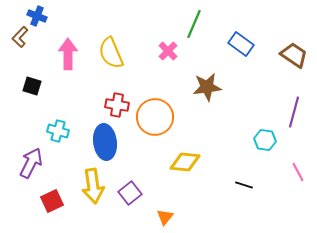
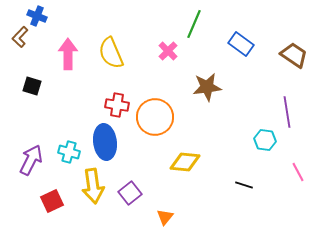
purple line: moved 7 px left; rotated 24 degrees counterclockwise
cyan cross: moved 11 px right, 21 px down
purple arrow: moved 3 px up
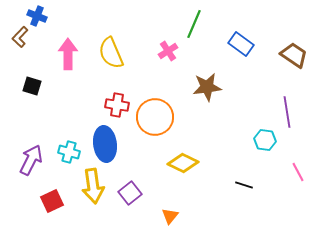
pink cross: rotated 12 degrees clockwise
blue ellipse: moved 2 px down
yellow diamond: moved 2 px left, 1 px down; rotated 20 degrees clockwise
orange triangle: moved 5 px right, 1 px up
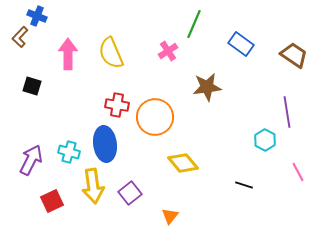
cyan hexagon: rotated 20 degrees clockwise
yellow diamond: rotated 24 degrees clockwise
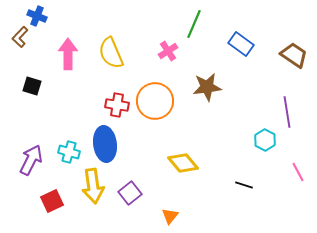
orange circle: moved 16 px up
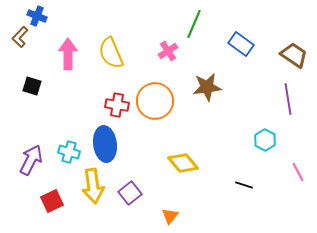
purple line: moved 1 px right, 13 px up
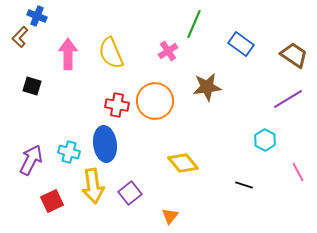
purple line: rotated 68 degrees clockwise
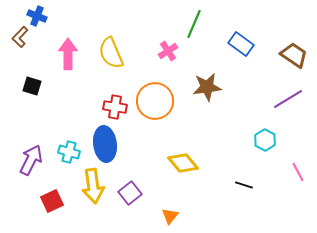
red cross: moved 2 px left, 2 px down
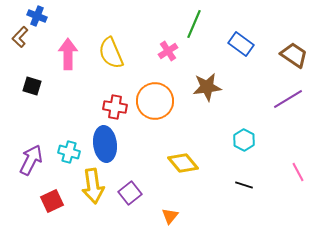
cyan hexagon: moved 21 px left
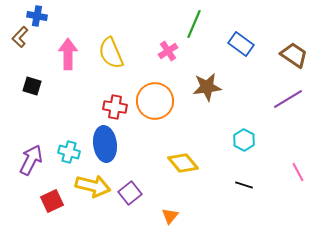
blue cross: rotated 12 degrees counterclockwise
yellow arrow: rotated 68 degrees counterclockwise
